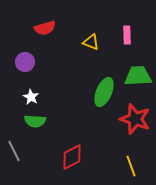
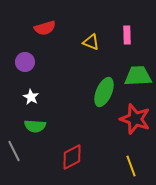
green semicircle: moved 5 px down
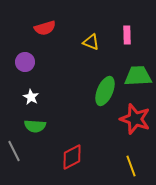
green ellipse: moved 1 px right, 1 px up
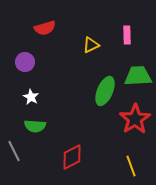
yellow triangle: moved 3 px down; rotated 48 degrees counterclockwise
red star: rotated 20 degrees clockwise
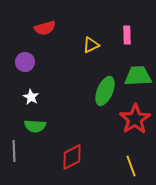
gray line: rotated 25 degrees clockwise
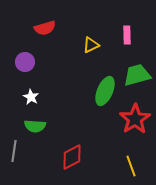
green trapezoid: moved 1 px left, 1 px up; rotated 12 degrees counterclockwise
gray line: rotated 10 degrees clockwise
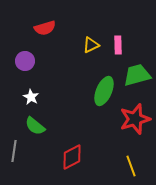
pink rectangle: moved 9 px left, 10 px down
purple circle: moved 1 px up
green ellipse: moved 1 px left
red star: rotated 16 degrees clockwise
green semicircle: rotated 35 degrees clockwise
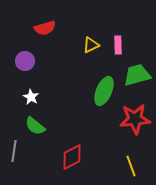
red star: rotated 12 degrees clockwise
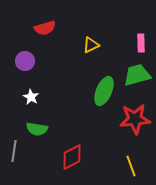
pink rectangle: moved 23 px right, 2 px up
green semicircle: moved 2 px right, 3 px down; rotated 30 degrees counterclockwise
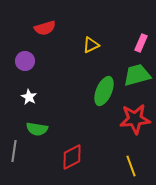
pink rectangle: rotated 24 degrees clockwise
white star: moved 2 px left
